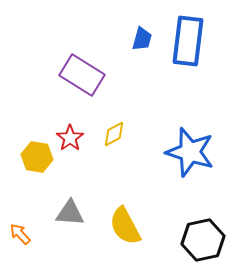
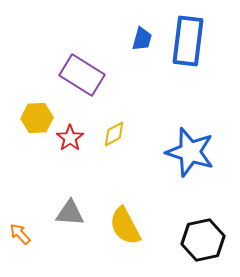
yellow hexagon: moved 39 px up; rotated 12 degrees counterclockwise
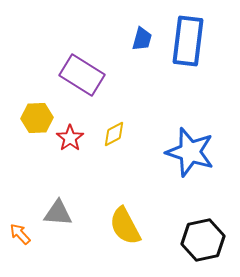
gray triangle: moved 12 px left
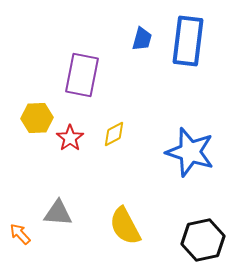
purple rectangle: rotated 69 degrees clockwise
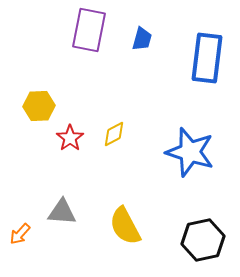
blue rectangle: moved 19 px right, 17 px down
purple rectangle: moved 7 px right, 45 px up
yellow hexagon: moved 2 px right, 12 px up
gray triangle: moved 4 px right, 1 px up
orange arrow: rotated 95 degrees counterclockwise
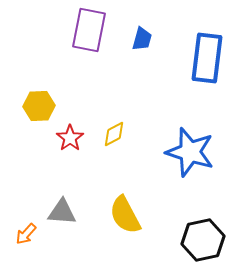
yellow semicircle: moved 11 px up
orange arrow: moved 6 px right
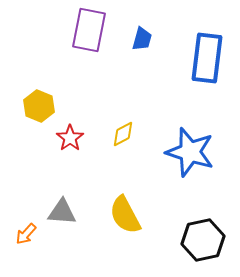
yellow hexagon: rotated 24 degrees clockwise
yellow diamond: moved 9 px right
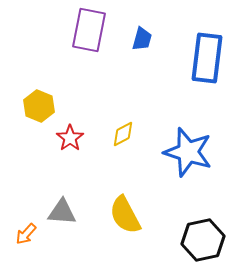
blue star: moved 2 px left
